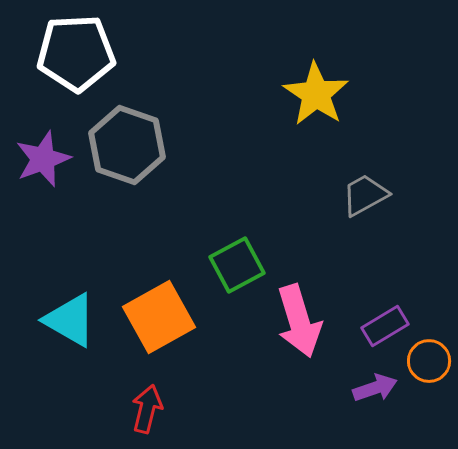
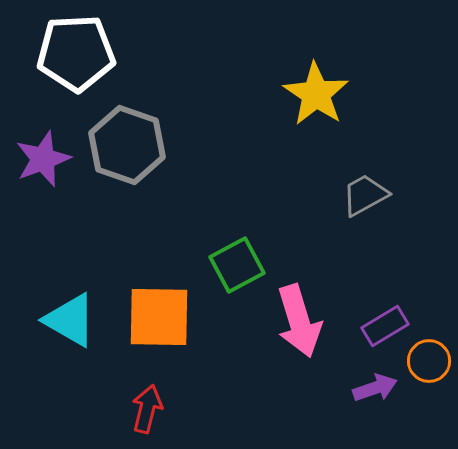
orange square: rotated 30 degrees clockwise
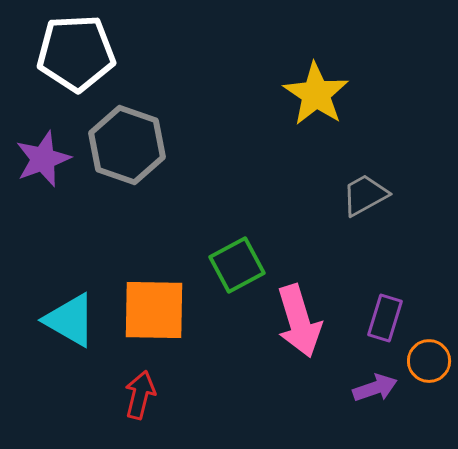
orange square: moved 5 px left, 7 px up
purple rectangle: moved 8 px up; rotated 42 degrees counterclockwise
red arrow: moved 7 px left, 14 px up
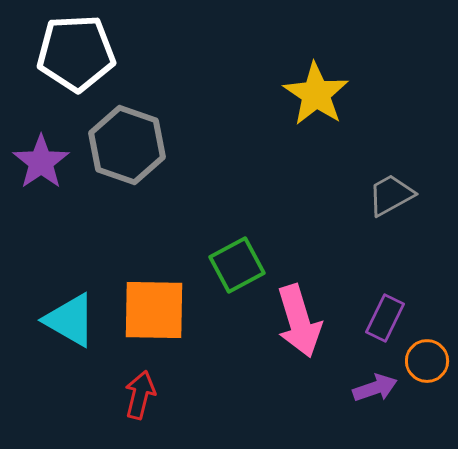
purple star: moved 2 px left, 3 px down; rotated 14 degrees counterclockwise
gray trapezoid: moved 26 px right
purple rectangle: rotated 9 degrees clockwise
orange circle: moved 2 px left
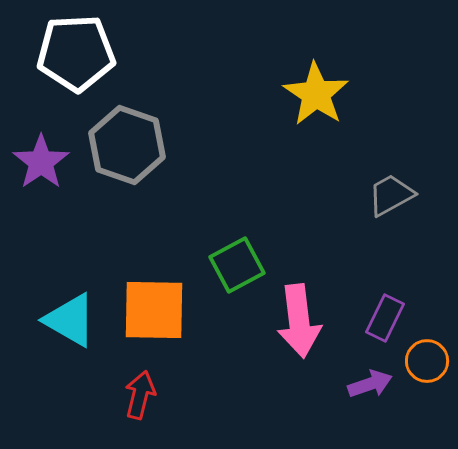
pink arrow: rotated 10 degrees clockwise
purple arrow: moved 5 px left, 4 px up
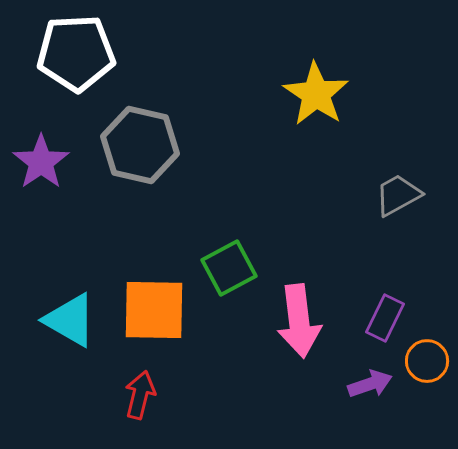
gray hexagon: moved 13 px right; rotated 6 degrees counterclockwise
gray trapezoid: moved 7 px right
green square: moved 8 px left, 3 px down
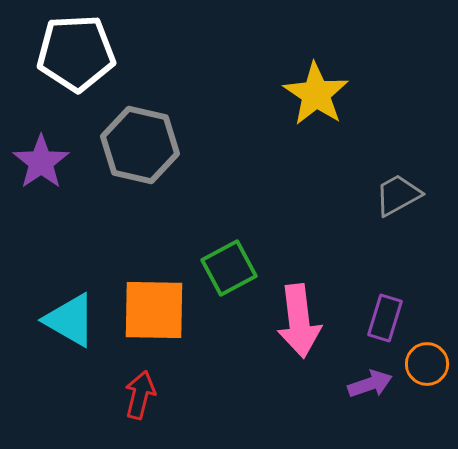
purple rectangle: rotated 9 degrees counterclockwise
orange circle: moved 3 px down
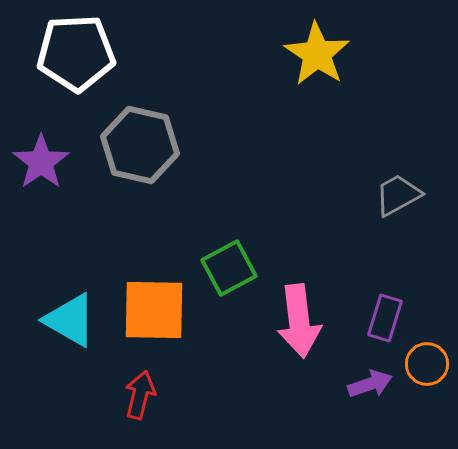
yellow star: moved 1 px right, 40 px up
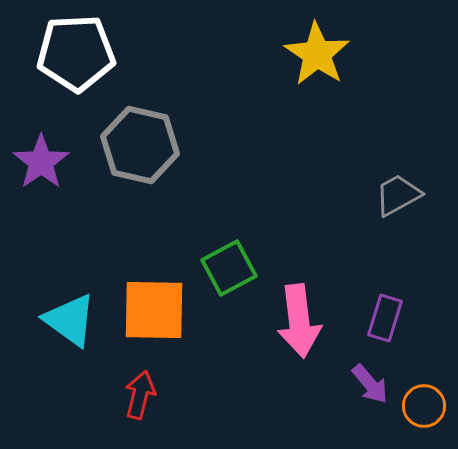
cyan triangle: rotated 6 degrees clockwise
orange circle: moved 3 px left, 42 px down
purple arrow: rotated 69 degrees clockwise
